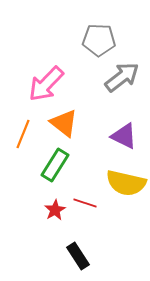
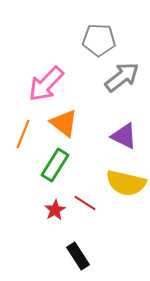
red line: rotated 15 degrees clockwise
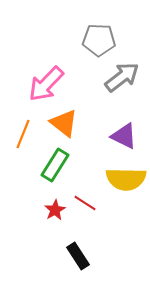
yellow semicircle: moved 4 px up; rotated 12 degrees counterclockwise
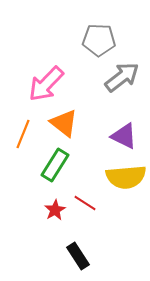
yellow semicircle: moved 2 px up; rotated 6 degrees counterclockwise
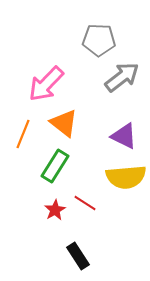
green rectangle: moved 1 px down
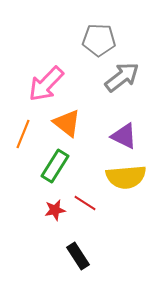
orange triangle: moved 3 px right
red star: rotated 20 degrees clockwise
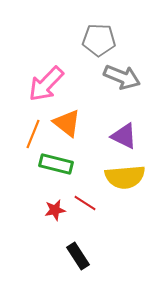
gray arrow: rotated 60 degrees clockwise
orange line: moved 10 px right
green rectangle: moved 1 px right, 2 px up; rotated 72 degrees clockwise
yellow semicircle: moved 1 px left
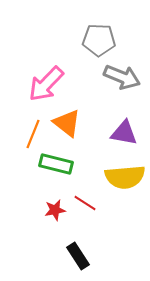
purple triangle: moved 3 px up; rotated 16 degrees counterclockwise
